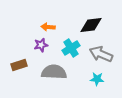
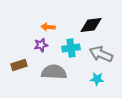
cyan cross: rotated 24 degrees clockwise
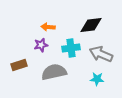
gray semicircle: rotated 15 degrees counterclockwise
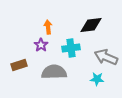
orange arrow: rotated 80 degrees clockwise
purple star: rotated 24 degrees counterclockwise
gray arrow: moved 5 px right, 3 px down
gray semicircle: rotated 10 degrees clockwise
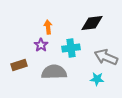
black diamond: moved 1 px right, 2 px up
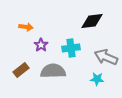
black diamond: moved 2 px up
orange arrow: moved 22 px left; rotated 104 degrees clockwise
brown rectangle: moved 2 px right, 5 px down; rotated 21 degrees counterclockwise
gray semicircle: moved 1 px left, 1 px up
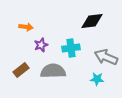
purple star: rotated 16 degrees clockwise
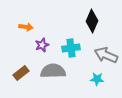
black diamond: rotated 60 degrees counterclockwise
purple star: moved 1 px right
gray arrow: moved 2 px up
brown rectangle: moved 3 px down
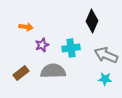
cyan star: moved 8 px right
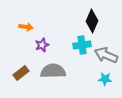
cyan cross: moved 11 px right, 3 px up
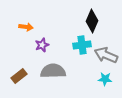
brown rectangle: moved 2 px left, 3 px down
